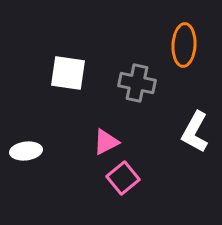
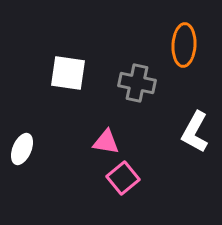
pink triangle: rotated 36 degrees clockwise
white ellipse: moved 4 px left, 2 px up; rotated 60 degrees counterclockwise
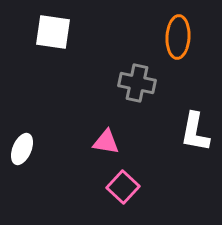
orange ellipse: moved 6 px left, 8 px up
white square: moved 15 px left, 41 px up
white L-shape: rotated 18 degrees counterclockwise
pink square: moved 9 px down; rotated 8 degrees counterclockwise
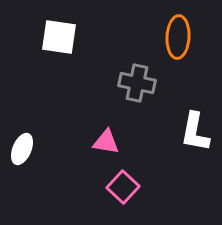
white square: moved 6 px right, 5 px down
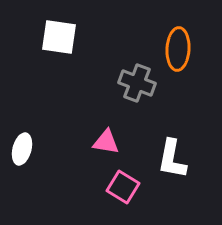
orange ellipse: moved 12 px down
gray cross: rotated 9 degrees clockwise
white L-shape: moved 23 px left, 27 px down
white ellipse: rotated 8 degrees counterclockwise
pink square: rotated 12 degrees counterclockwise
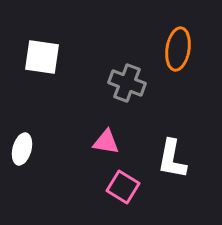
white square: moved 17 px left, 20 px down
orange ellipse: rotated 6 degrees clockwise
gray cross: moved 10 px left
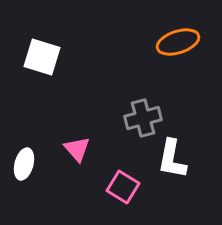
orange ellipse: moved 7 px up; rotated 63 degrees clockwise
white square: rotated 9 degrees clockwise
gray cross: moved 16 px right, 35 px down; rotated 36 degrees counterclockwise
pink triangle: moved 29 px left, 7 px down; rotated 40 degrees clockwise
white ellipse: moved 2 px right, 15 px down
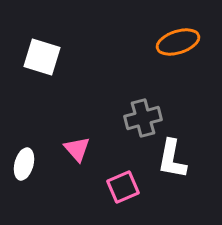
pink square: rotated 36 degrees clockwise
